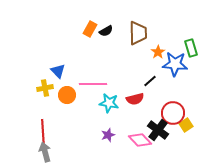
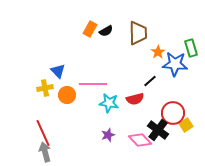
red line: rotated 20 degrees counterclockwise
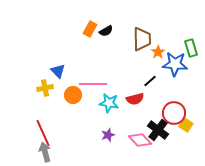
brown trapezoid: moved 4 px right, 6 px down
orange circle: moved 6 px right
red circle: moved 1 px right
yellow square: rotated 24 degrees counterclockwise
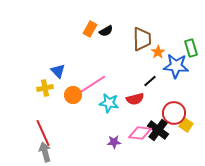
blue star: moved 1 px right, 2 px down
pink line: rotated 32 degrees counterclockwise
purple star: moved 6 px right, 7 px down; rotated 16 degrees clockwise
pink diamond: moved 7 px up; rotated 40 degrees counterclockwise
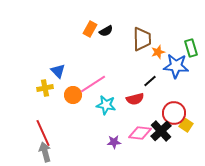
orange star: rotated 16 degrees clockwise
cyan star: moved 3 px left, 2 px down
black cross: moved 3 px right, 1 px down; rotated 10 degrees clockwise
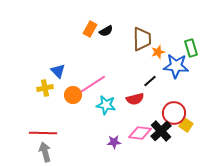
red line: rotated 64 degrees counterclockwise
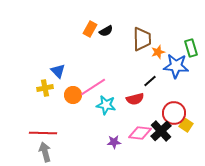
pink line: moved 3 px down
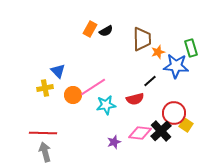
cyan star: rotated 18 degrees counterclockwise
purple star: rotated 16 degrees counterclockwise
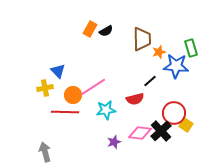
orange star: moved 1 px right
cyan star: moved 5 px down
red line: moved 22 px right, 21 px up
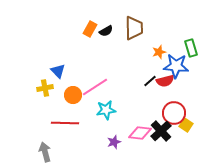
brown trapezoid: moved 8 px left, 11 px up
pink line: moved 2 px right
red semicircle: moved 30 px right, 18 px up
red line: moved 11 px down
